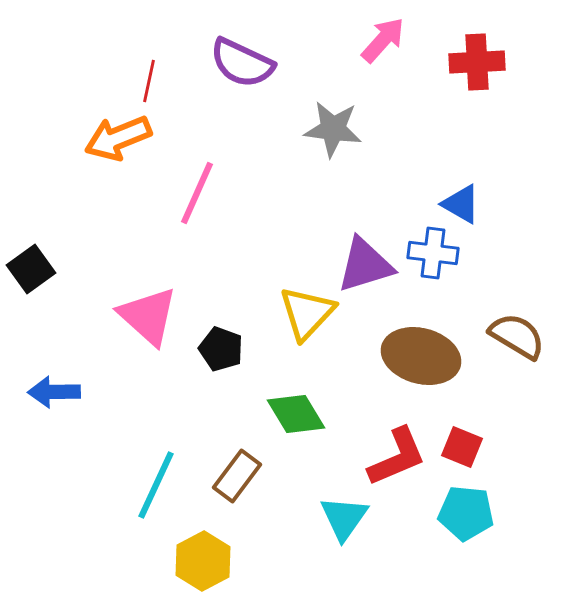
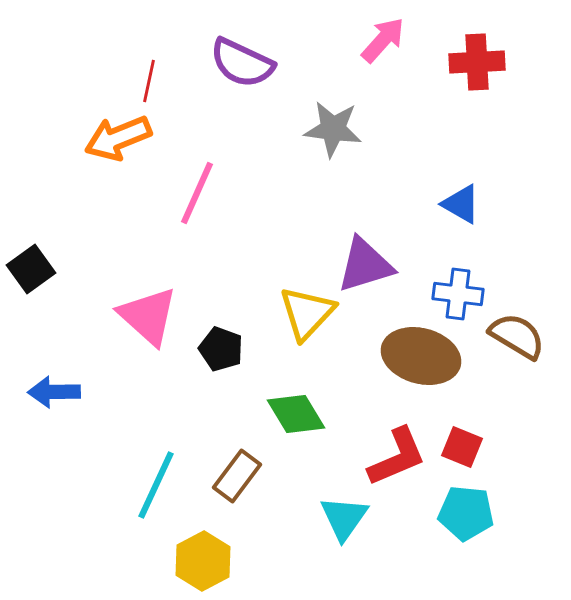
blue cross: moved 25 px right, 41 px down
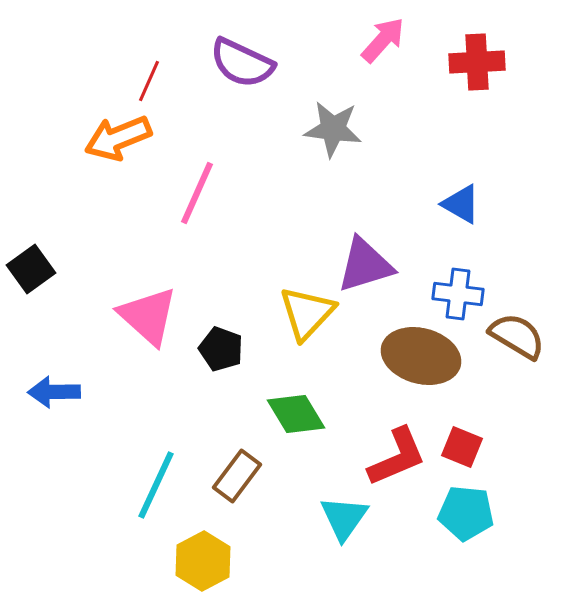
red line: rotated 12 degrees clockwise
